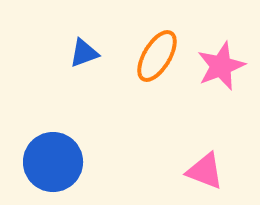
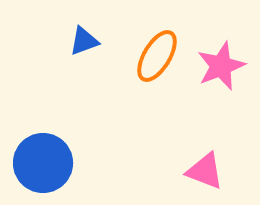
blue triangle: moved 12 px up
blue circle: moved 10 px left, 1 px down
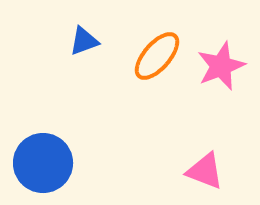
orange ellipse: rotated 10 degrees clockwise
